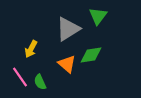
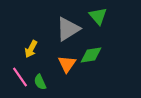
green triangle: rotated 18 degrees counterclockwise
orange triangle: rotated 24 degrees clockwise
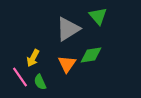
yellow arrow: moved 2 px right, 9 px down
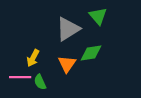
green diamond: moved 2 px up
pink line: rotated 55 degrees counterclockwise
